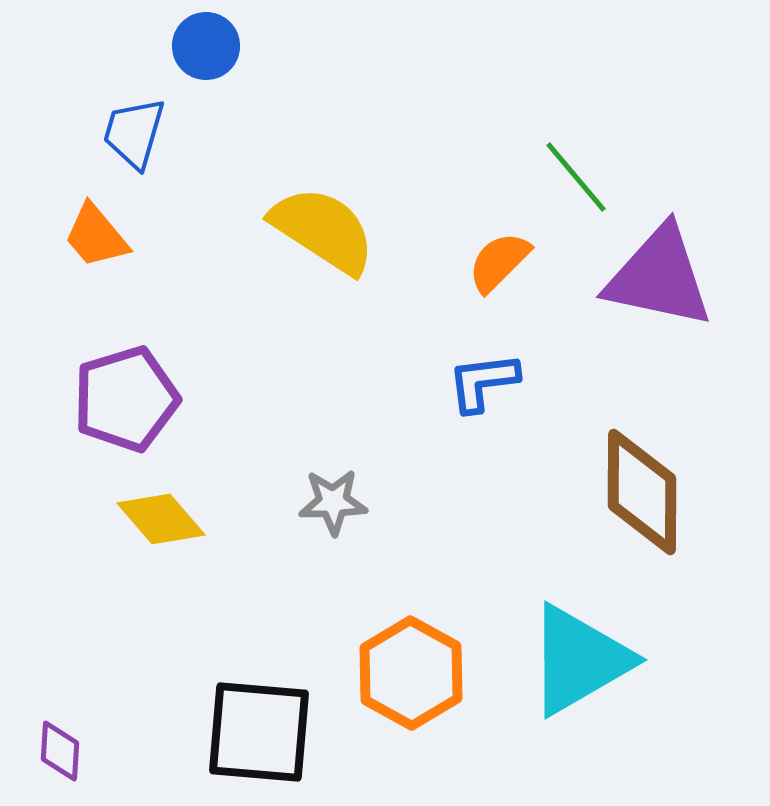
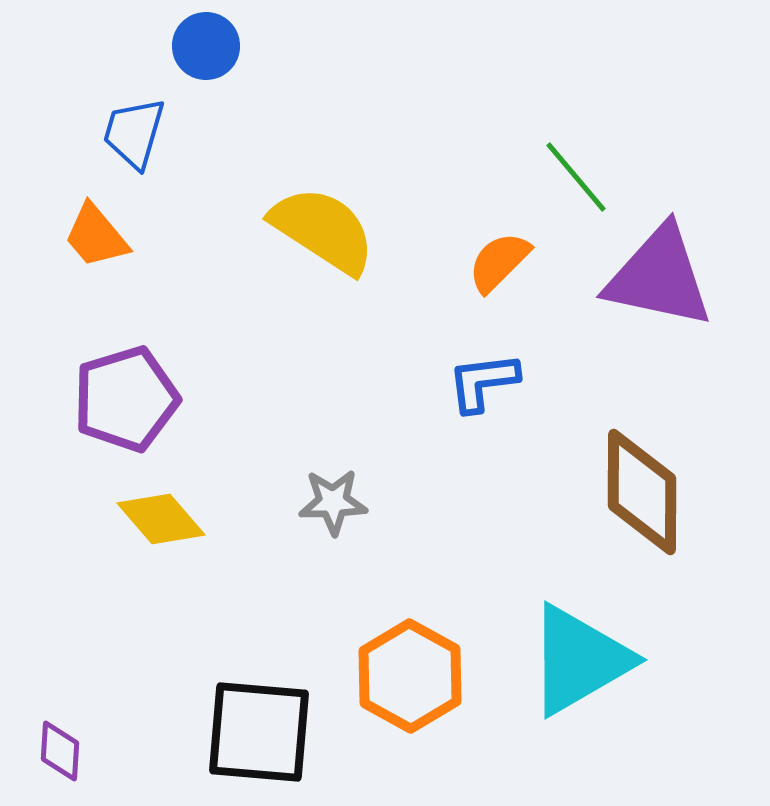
orange hexagon: moved 1 px left, 3 px down
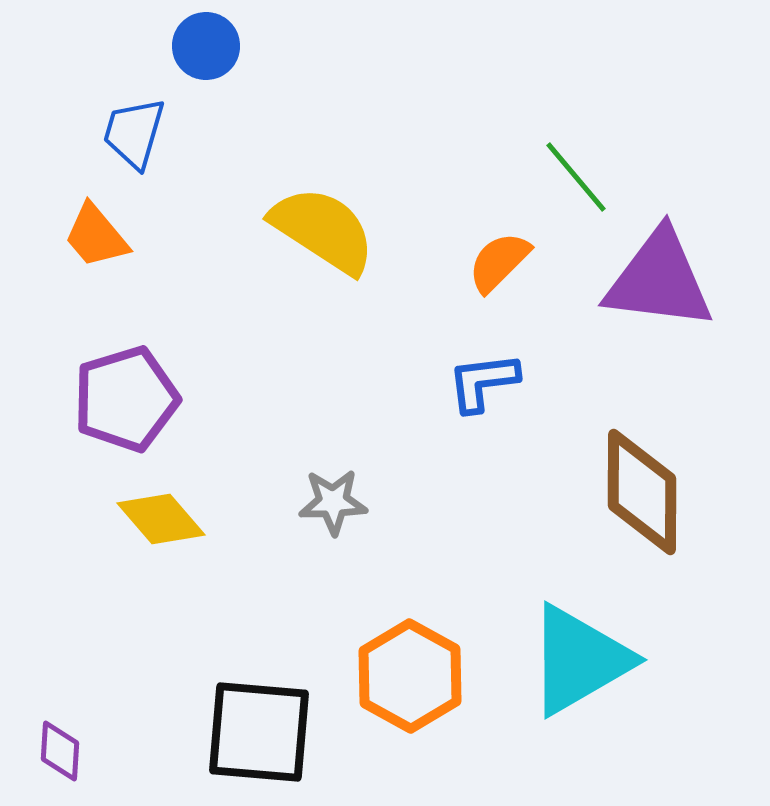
purple triangle: moved 3 px down; rotated 5 degrees counterclockwise
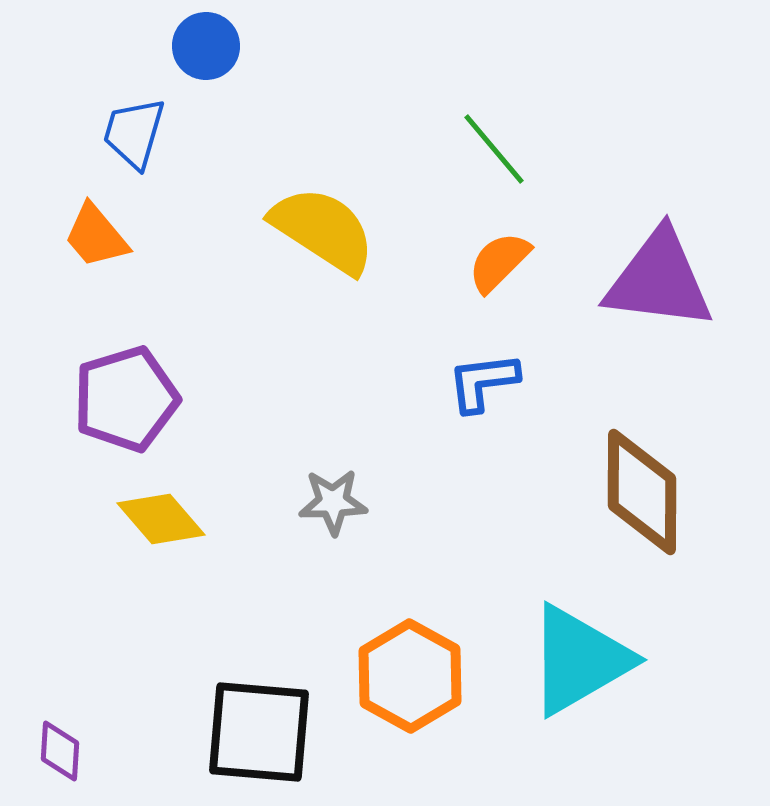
green line: moved 82 px left, 28 px up
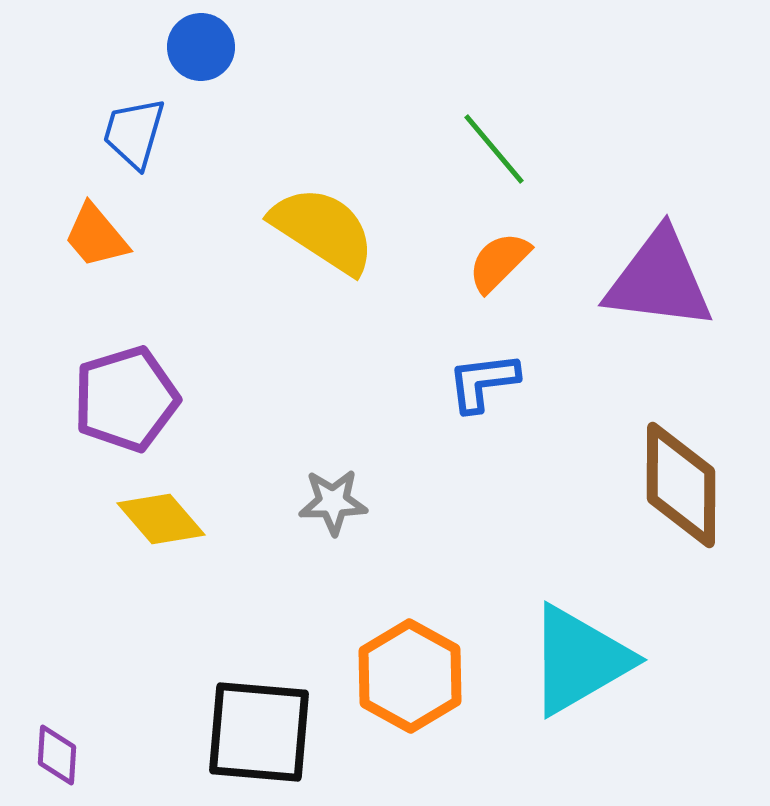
blue circle: moved 5 px left, 1 px down
brown diamond: moved 39 px right, 7 px up
purple diamond: moved 3 px left, 4 px down
